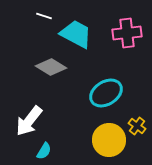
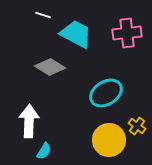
white line: moved 1 px left, 1 px up
gray diamond: moved 1 px left
white arrow: rotated 144 degrees clockwise
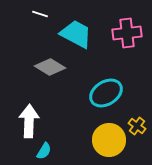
white line: moved 3 px left, 1 px up
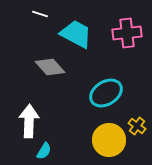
gray diamond: rotated 16 degrees clockwise
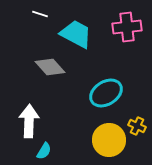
pink cross: moved 6 px up
yellow cross: rotated 12 degrees counterclockwise
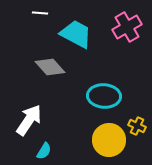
white line: moved 1 px up; rotated 14 degrees counterclockwise
pink cross: rotated 24 degrees counterclockwise
cyan ellipse: moved 2 px left, 3 px down; rotated 36 degrees clockwise
white arrow: moved 1 px up; rotated 32 degrees clockwise
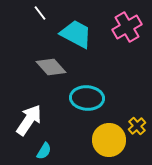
white line: rotated 49 degrees clockwise
gray diamond: moved 1 px right
cyan ellipse: moved 17 px left, 2 px down
yellow cross: rotated 24 degrees clockwise
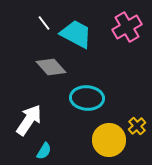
white line: moved 4 px right, 10 px down
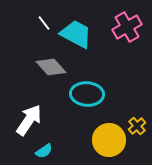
cyan ellipse: moved 4 px up
cyan semicircle: rotated 24 degrees clockwise
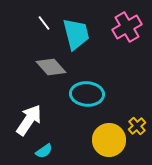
cyan trapezoid: rotated 48 degrees clockwise
